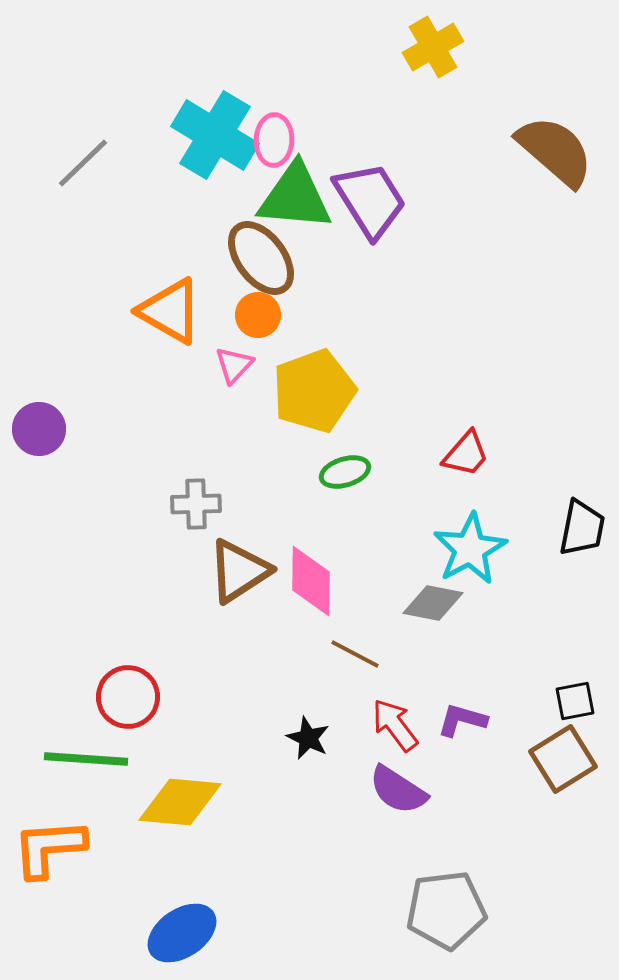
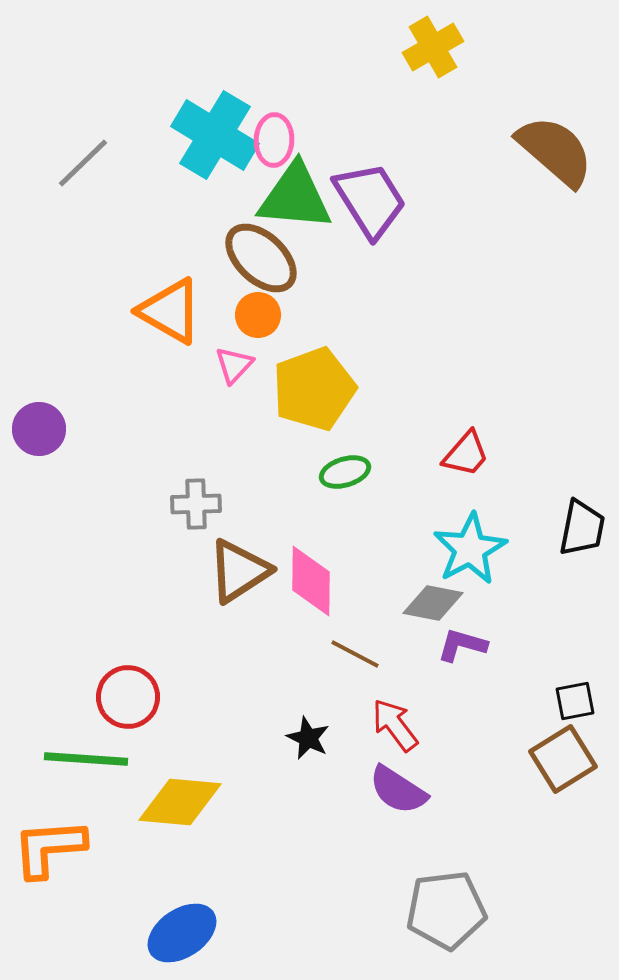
brown ellipse: rotated 10 degrees counterclockwise
yellow pentagon: moved 2 px up
purple L-shape: moved 75 px up
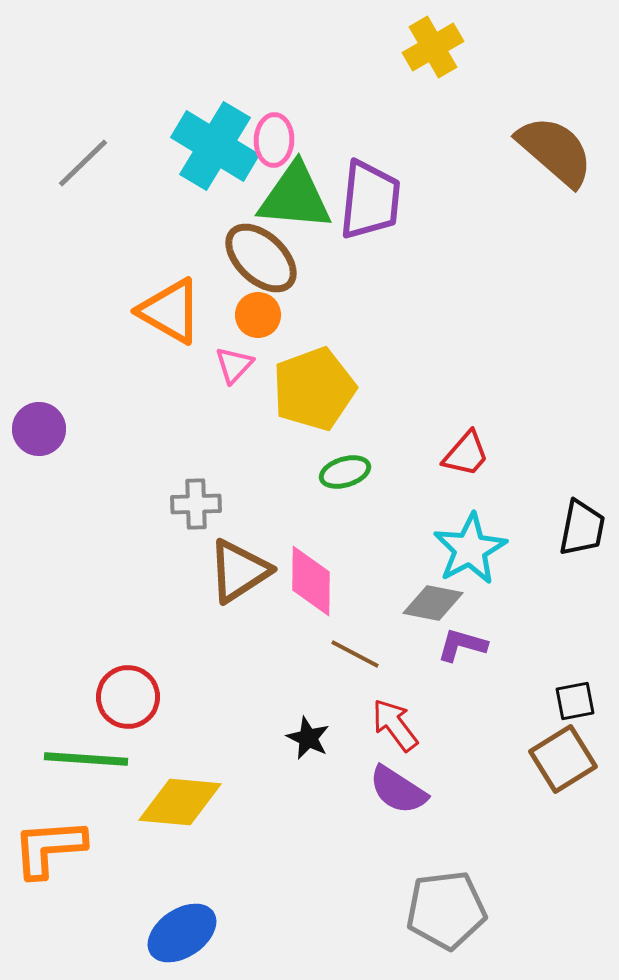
cyan cross: moved 11 px down
purple trapezoid: rotated 38 degrees clockwise
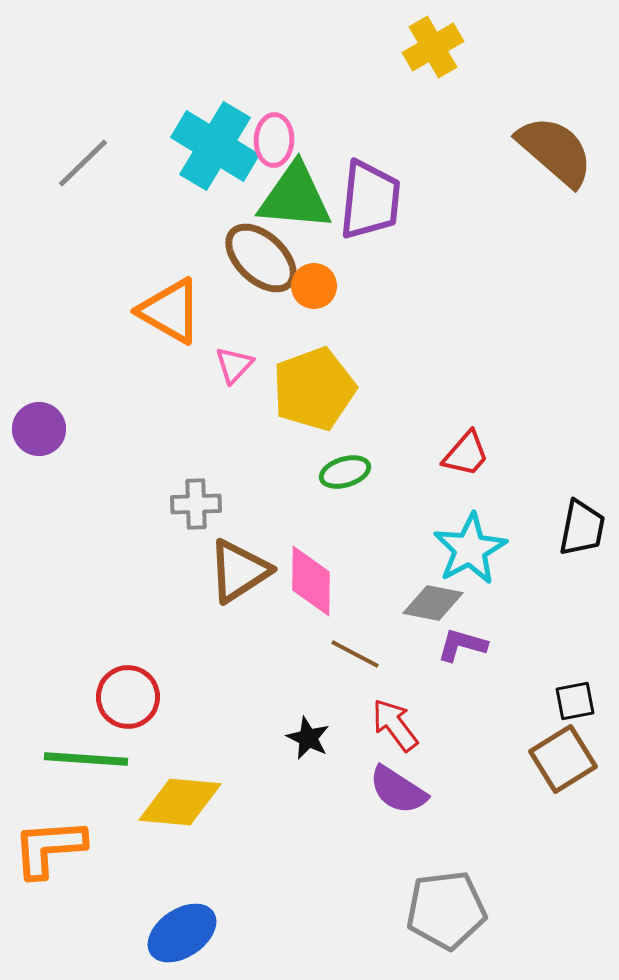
orange circle: moved 56 px right, 29 px up
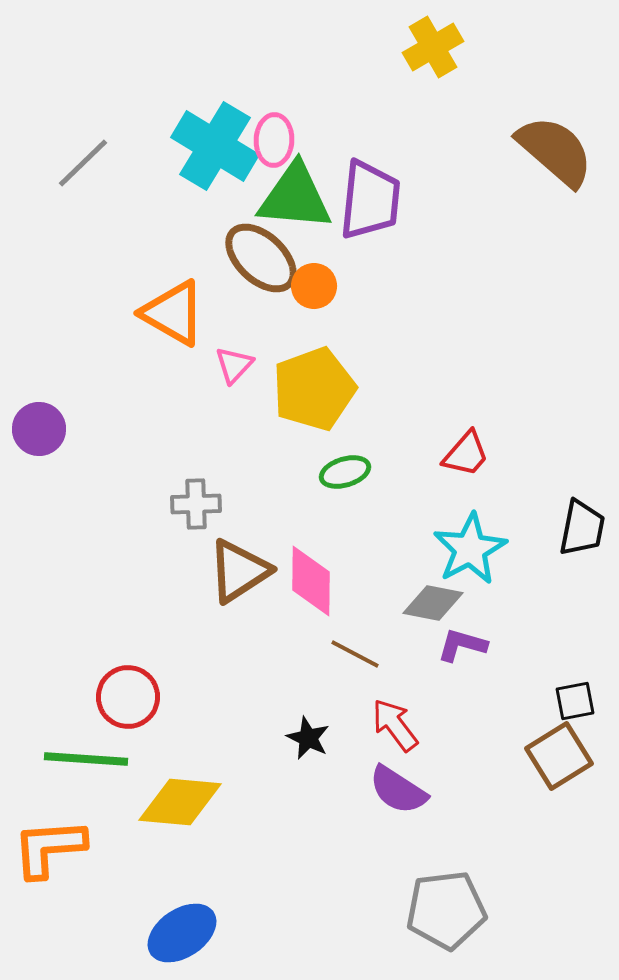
orange triangle: moved 3 px right, 2 px down
brown square: moved 4 px left, 3 px up
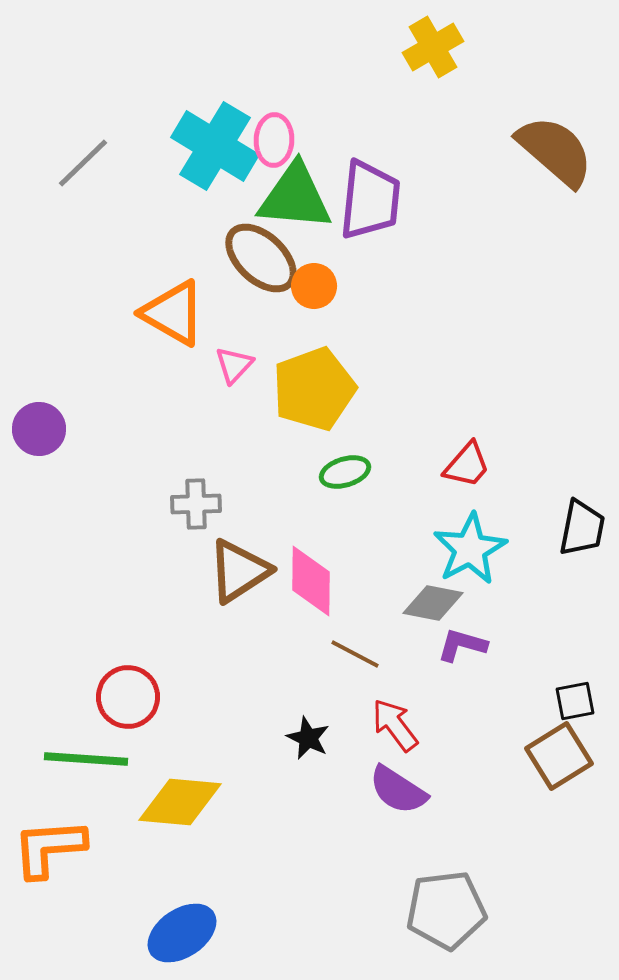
red trapezoid: moved 1 px right, 11 px down
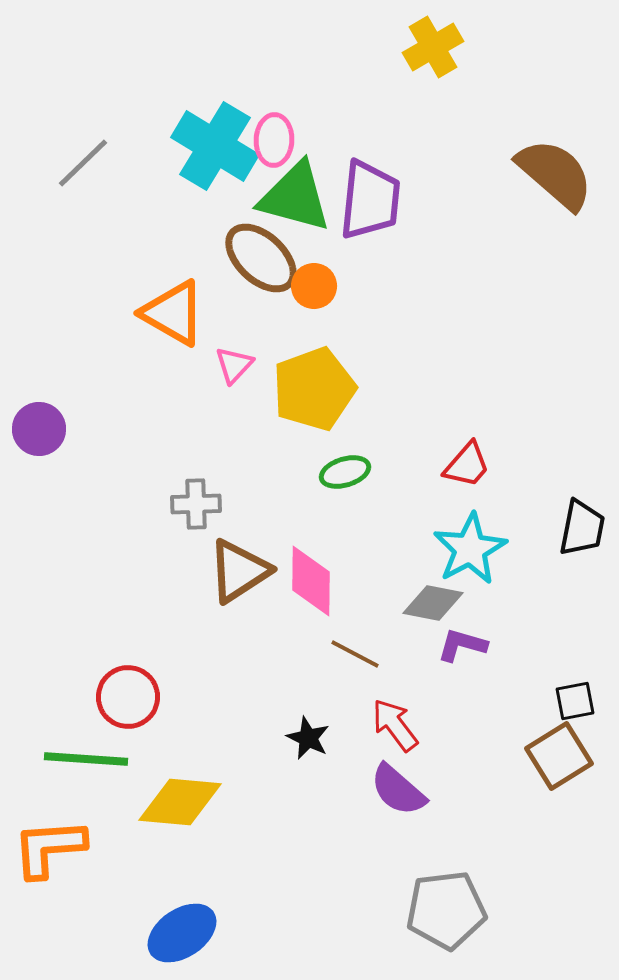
brown semicircle: moved 23 px down
green triangle: rotated 10 degrees clockwise
purple semicircle: rotated 8 degrees clockwise
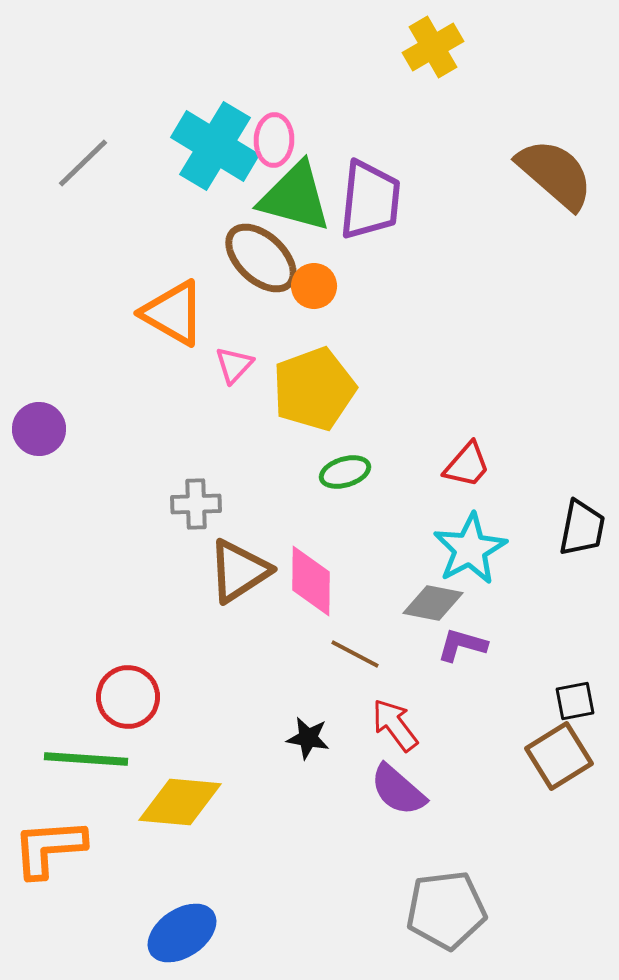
black star: rotated 15 degrees counterclockwise
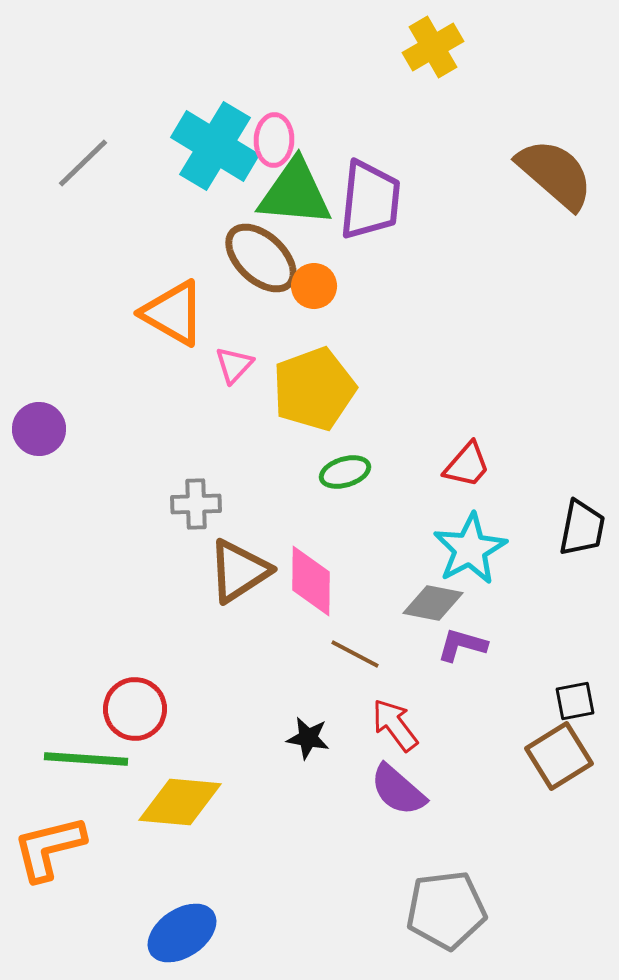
green triangle: moved 4 px up; rotated 10 degrees counterclockwise
red circle: moved 7 px right, 12 px down
orange L-shape: rotated 10 degrees counterclockwise
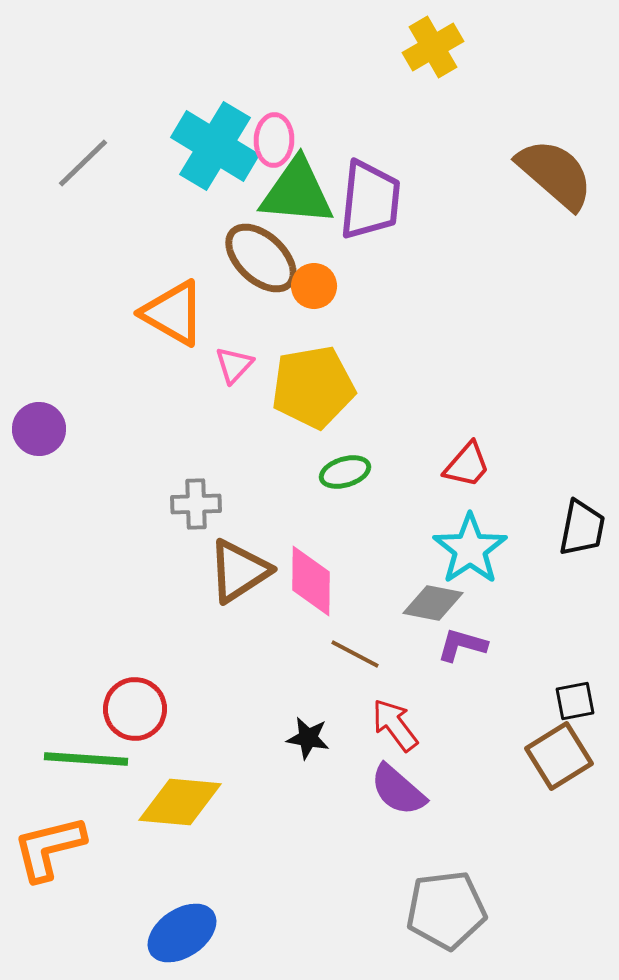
green triangle: moved 2 px right, 1 px up
yellow pentagon: moved 1 px left, 2 px up; rotated 10 degrees clockwise
cyan star: rotated 6 degrees counterclockwise
